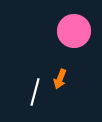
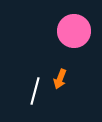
white line: moved 1 px up
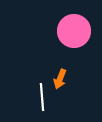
white line: moved 7 px right, 6 px down; rotated 20 degrees counterclockwise
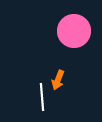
orange arrow: moved 2 px left, 1 px down
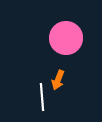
pink circle: moved 8 px left, 7 px down
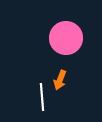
orange arrow: moved 2 px right
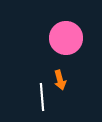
orange arrow: rotated 36 degrees counterclockwise
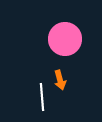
pink circle: moved 1 px left, 1 px down
